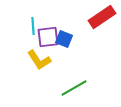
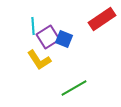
red rectangle: moved 2 px down
purple square: rotated 25 degrees counterclockwise
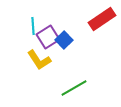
blue square: moved 1 px down; rotated 24 degrees clockwise
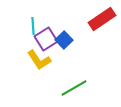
purple square: moved 2 px left, 2 px down
